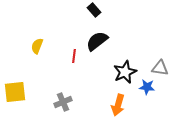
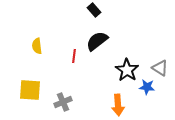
yellow semicircle: rotated 28 degrees counterclockwise
gray triangle: rotated 24 degrees clockwise
black star: moved 2 px right, 2 px up; rotated 15 degrees counterclockwise
yellow square: moved 15 px right, 2 px up; rotated 10 degrees clockwise
orange arrow: rotated 20 degrees counterclockwise
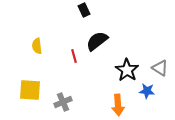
black rectangle: moved 10 px left; rotated 16 degrees clockwise
red line: rotated 24 degrees counterclockwise
blue star: moved 4 px down
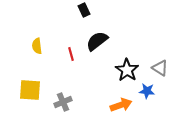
red line: moved 3 px left, 2 px up
orange arrow: moved 3 px right; rotated 105 degrees counterclockwise
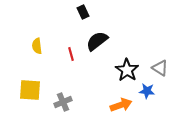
black rectangle: moved 1 px left, 2 px down
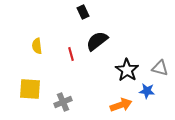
gray triangle: rotated 18 degrees counterclockwise
yellow square: moved 1 px up
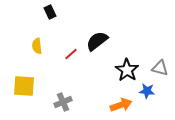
black rectangle: moved 33 px left
red line: rotated 64 degrees clockwise
yellow square: moved 6 px left, 3 px up
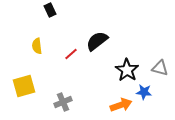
black rectangle: moved 2 px up
yellow square: rotated 20 degrees counterclockwise
blue star: moved 3 px left, 1 px down
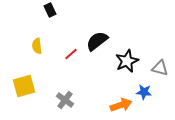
black star: moved 9 px up; rotated 15 degrees clockwise
gray cross: moved 2 px right, 2 px up; rotated 30 degrees counterclockwise
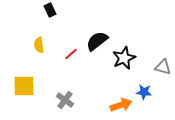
yellow semicircle: moved 2 px right, 1 px up
black star: moved 3 px left, 3 px up
gray triangle: moved 3 px right, 1 px up
yellow square: rotated 15 degrees clockwise
